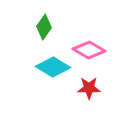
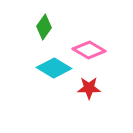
cyan diamond: moved 1 px right, 1 px down
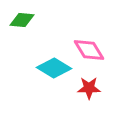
green diamond: moved 22 px left, 7 px up; rotated 60 degrees clockwise
pink diamond: rotated 28 degrees clockwise
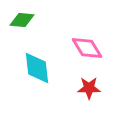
pink diamond: moved 2 px left, 2 px up
cyan diamond: moved 17 px left; rotated 52 degrees clockwise
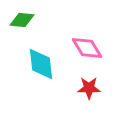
cyan diamond: moved 4 px right, 4 px up
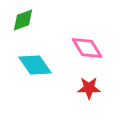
green diamond: moved 1 px right; rotated 25 degrees counterclockwise
cyan diamond: moved 6 px left, 1 px down; rotated 28 degrees counterclockwise
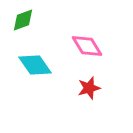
pink diamond: moved 2 px up
red star: rotated 15 degrees counterclockwise
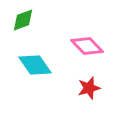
pink diamond: rotated 12 degrees counterclockwise
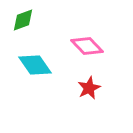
red star: rotated 10 degrees counterclockwise
